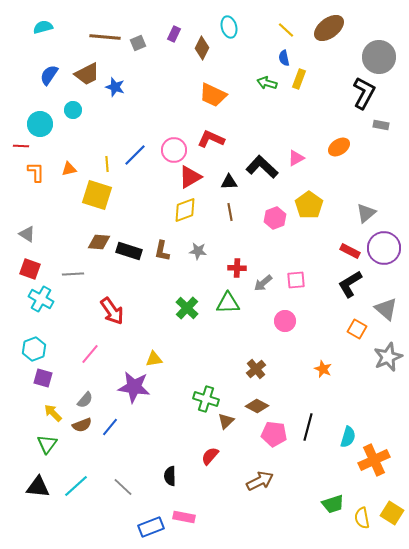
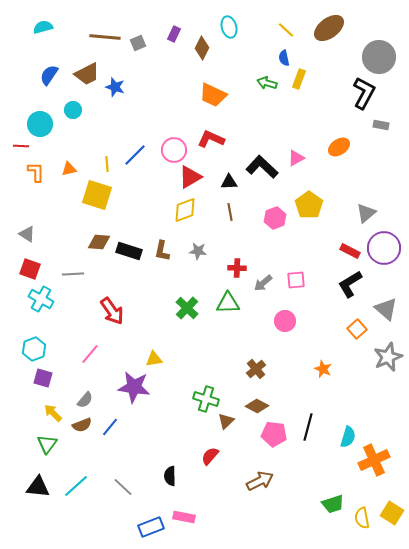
orange square at (357, 329): rotated 18 degrees clockwise
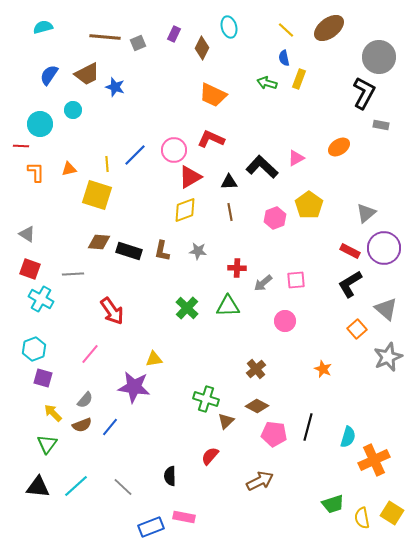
green triangle at (228, 303): moved 3 px down
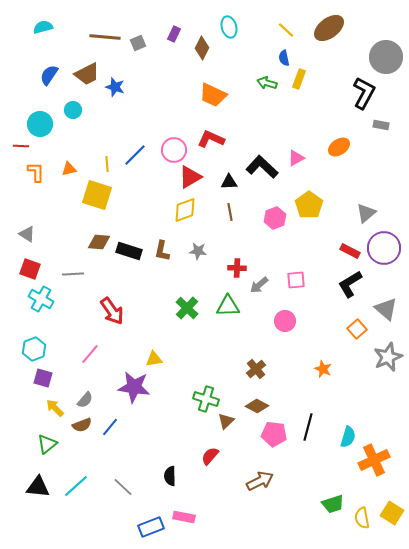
gray circle at (379, 57): moved 7 px right
gray arrow at (263, 283): moved 4 px left, 2 px down
yellow arrow at (53, 413): moved 2 px right, 5 px up
green triangle at (47, 444): rotated 15 degrees clockwise
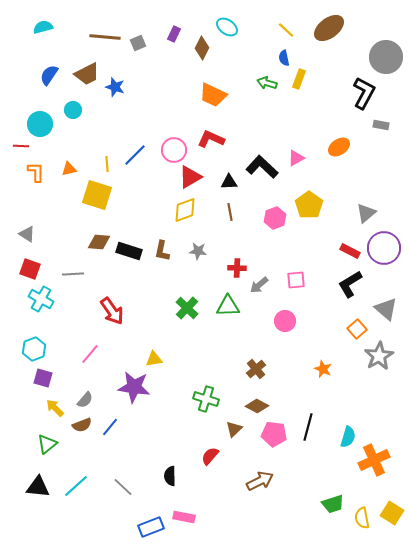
cyan ellipse at (229, 27): moved 2 px left; rotated 40 degrees counterclockwise
gray star at (388, 357): moved 9 px left, 1 px up; rotated 8 degrees counterclockwise
brown triangle at (226, 421): moved 8 px right, 8 px down
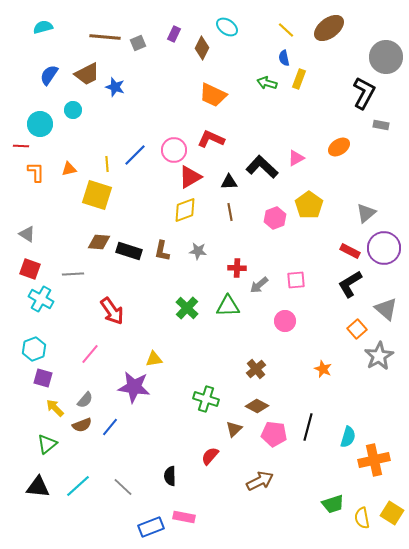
orange cross at (374, 460): rotated 12 degrees clockwise
cyan line at (76, 486): moved 2 px right
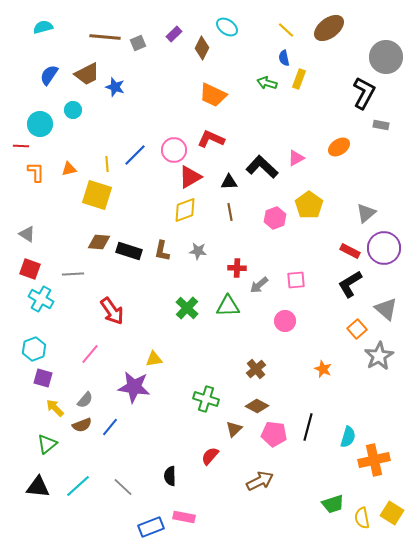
purple rectangle at (174, 34): rotated 21 degrees clockwise
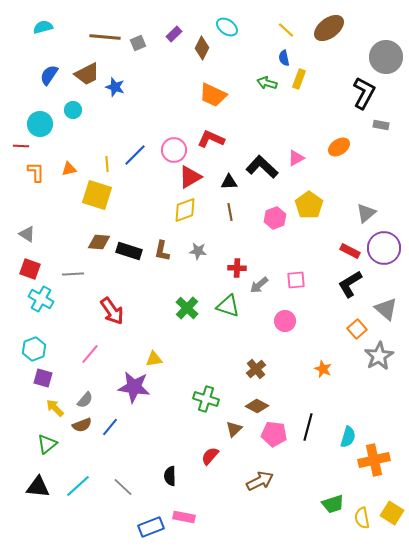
green triangle at (228, 306): rotated 20 degrees clockwise
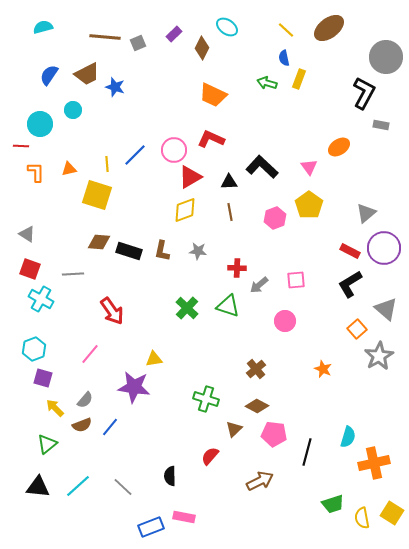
pink triangle at (296, 158): moved 13 px right, 9 px down; rotated 36 degrees counterclockwise
black line at (308, 427): moved 1 px left, 25 px down
orange cross at (374, 460): moved 3 px down
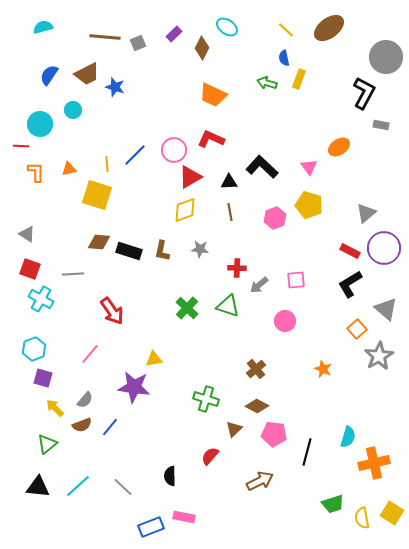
yellow pentagon at (309, 205): rotated 20 degrees counterclockwise
gray star at (198, 251): moved 2 px right, 2 px up
